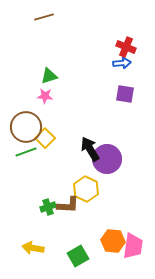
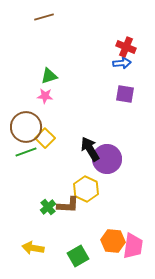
green cross: rotated 21 degrees counterclockwise
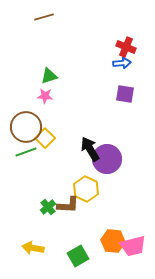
pink trapezoid: rotated 68 degrees clockwise
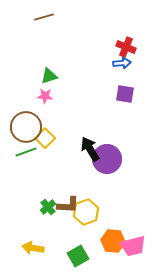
yellow hexagon: moved 23 px down; rotated 15 degrees clockwise
